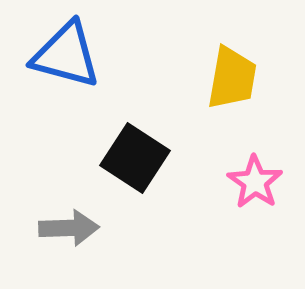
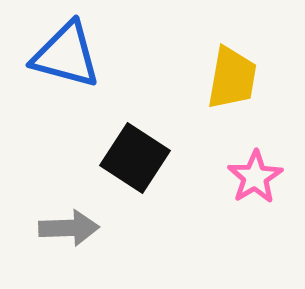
pink star: moved 5 px up; rotated 6 degrees clockwise
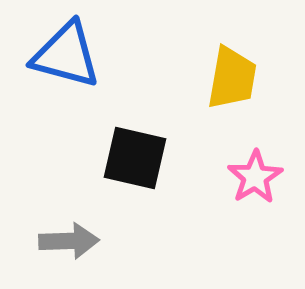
black square: rotated 20 degrees counterclockwise
gray arrow: moved 13 px down
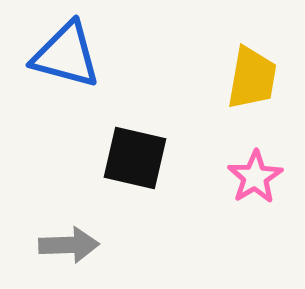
yellow trapezoid: moved 20 px right
gray arrow: moved 4 px down
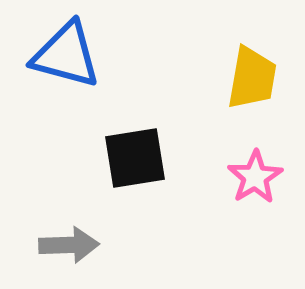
black square: rotated 22 degrees counterclockwise
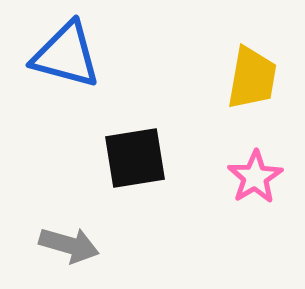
gray arrow: rotated 18 degrees clockwise
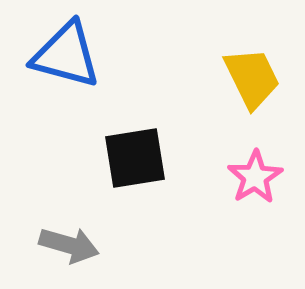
yellow trapezoid: rotated 36 degrees counterclockwise
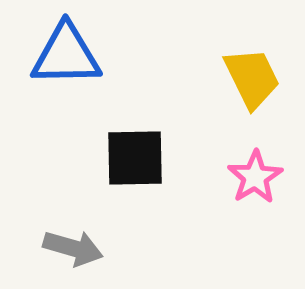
blue triangle: rotated 16 degrees counterclockwise
black square: rotated 8 degrees clockwise
gray arrow: moved 4 px right, 3 px down
